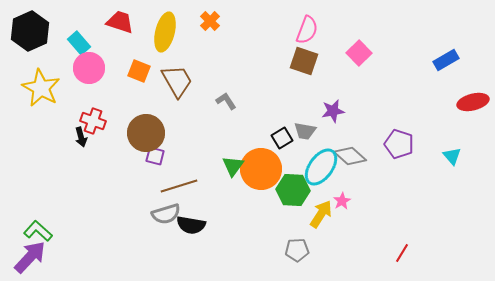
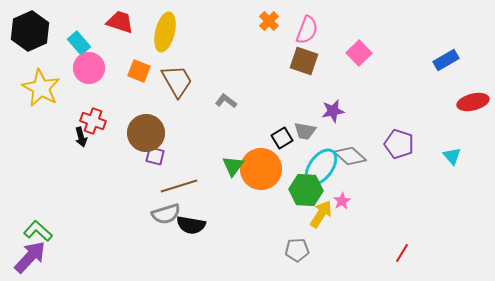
orange cross: moved 59 px right
gray L-shape: rotated 20 degrees counterclockwise
green hexagon: moved 13 px right
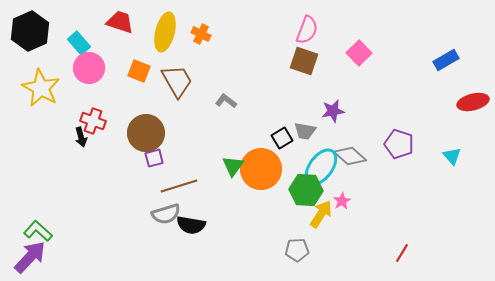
orange cross: moved 68 px left, 13 px down; rotated 18 degrees counterclockwise
purple square: moved 1 px left, 2 px down; rotated 30 degrees counterclockwise
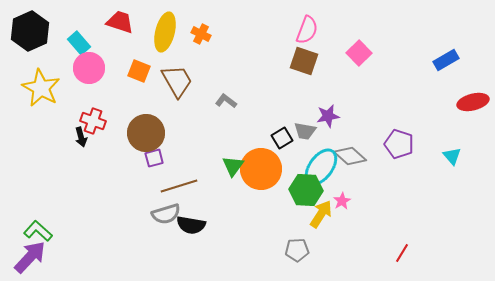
purple star: moved 5 px left, 5 px down
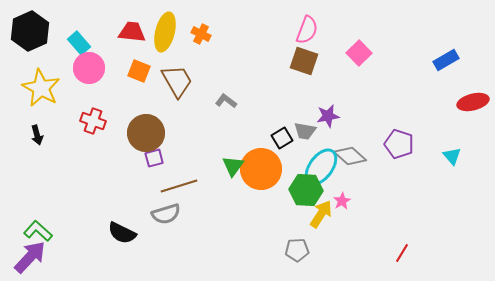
red trapezoid: moved 12 px right, 10 px down; rotated 12 degrees counterclockwise
black arrow: moved 44 px left, 2 px up
black semicircle: moved 69 px left, 8 px down; rotated 16 degrees clockwise
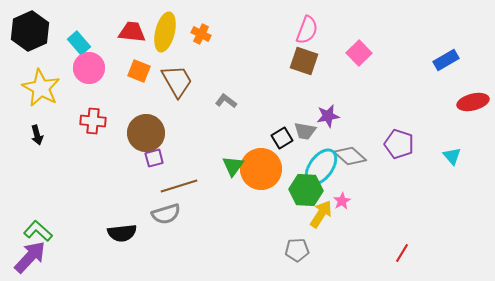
red cross: rotated 15 degrees counterclockwise
black semicircle: rotated 32 degrees counterclockwise
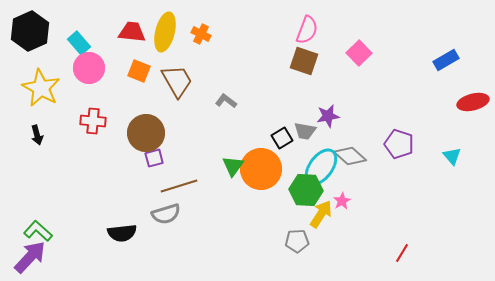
gray pentagon: moved 9 px up
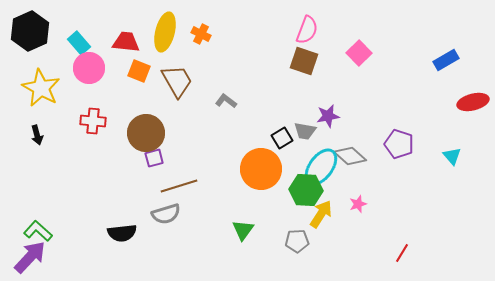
red trapezoid: moved 6 px left, 10 px down
green triangle: moved 10 px right, 64 px down
pink star: moved 16 px right, 3 px down; rotated 12 degrees clockwise
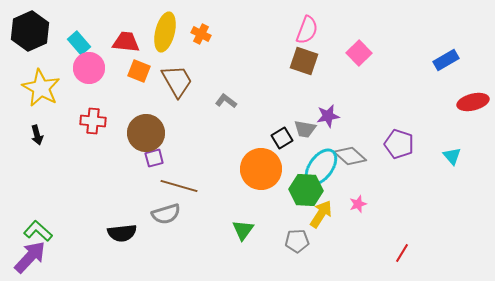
gray trapezoid: moved 2 px up
brown line: rotated 33 degrees clockwise
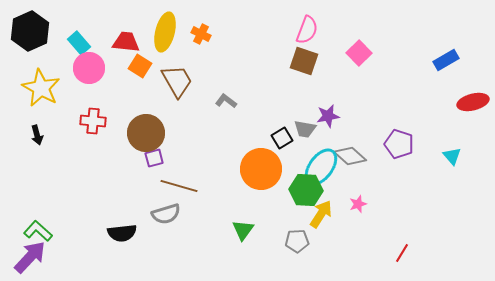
orange square: moved 1 px right, 5 px up; rotated 10 degrees clockwise
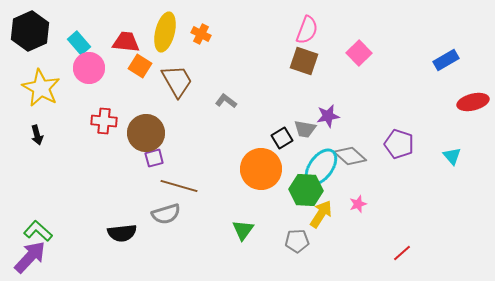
red cross: moved 11 px right
red line: rotated 18 degrees clockwise
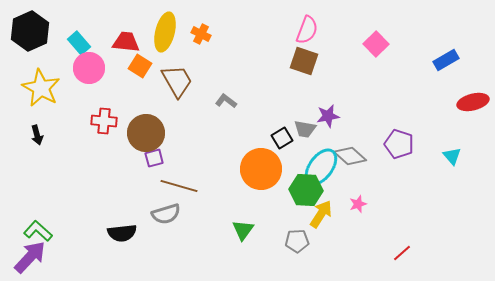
pink square: moved 17 px right, 9 px up
